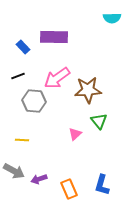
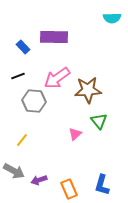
yellow line: rotated 56 degrees counterclockwise
purple arrow: moved 1 px down
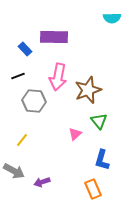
blue rectangle: moved 2 px right, 2 px down
pink arrow: moved 1 px right, 1 px up; rotated 44 degrees counterclockwise
brown star: rotated 16 degrees counterclockwise
purple arrow: moved 3 px right, 2 px down
blue L-shape: moved 25 px up
orange rectangle: moved 24 px right
